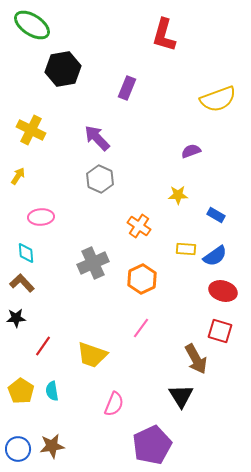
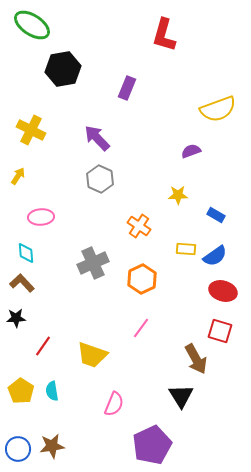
yellow semicircle: moved 10 px down
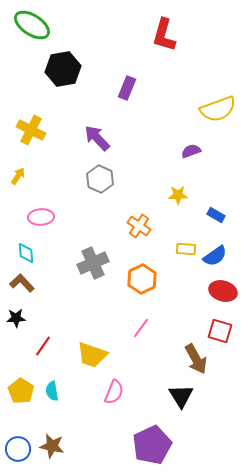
pink semicircle: moved 12 px up
brown star: rotated 20 degrees clockwise
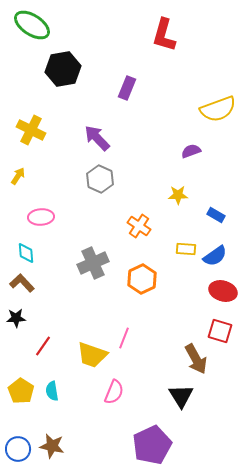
pink line: moved 17 px left, 10 px down; rotated 15 degrees counterclockwise
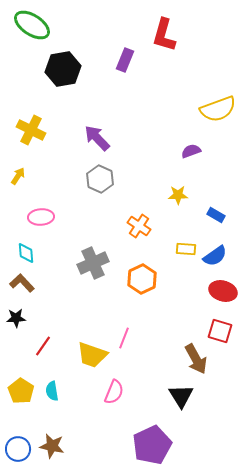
purple rectangle: moved 2 px left, 28 px up
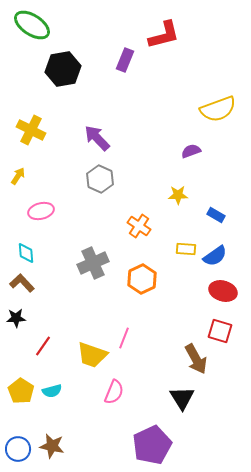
red L-shape: rotated 120 degrees counterclockwise
pink ellipse: moved 6 px up; rotated 10 degrees counterclockwise
cyan semicircle: rotated 96 degrees counterclockwise
black triangle: moved 1 px right, 2 px down
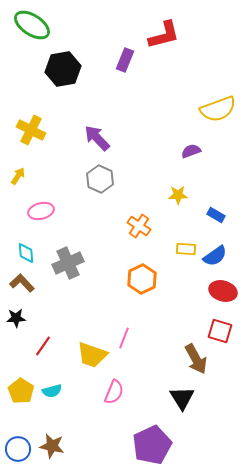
gray cross: moved 25 px left
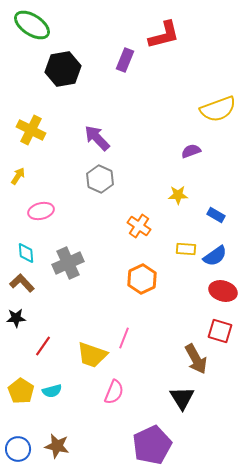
brown star: moved 5 px right
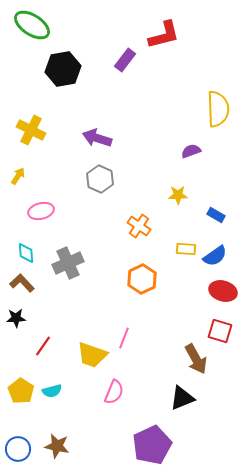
purple rectangle: rotated 15 degrees clockwise
yellow semicircle: rotated 72 degrees counterclockwise
purple arrow: rotated 28 degrees counterclockwise
black triangle: rotated 40 degrees clockwise
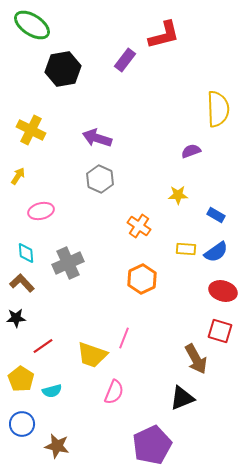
blue semicircle: moved 1 px right, 4 px up
red line: rotated 20 degrees clockwise
yellow pentagon: moved 12 px up
blue circle: moved 4 px right, 25 px up
